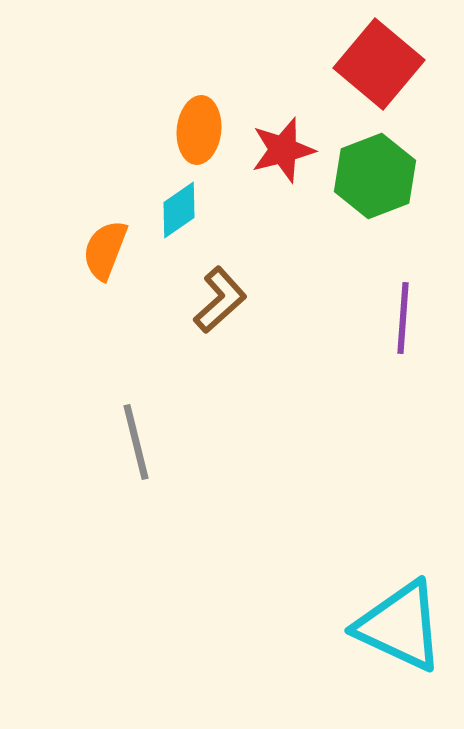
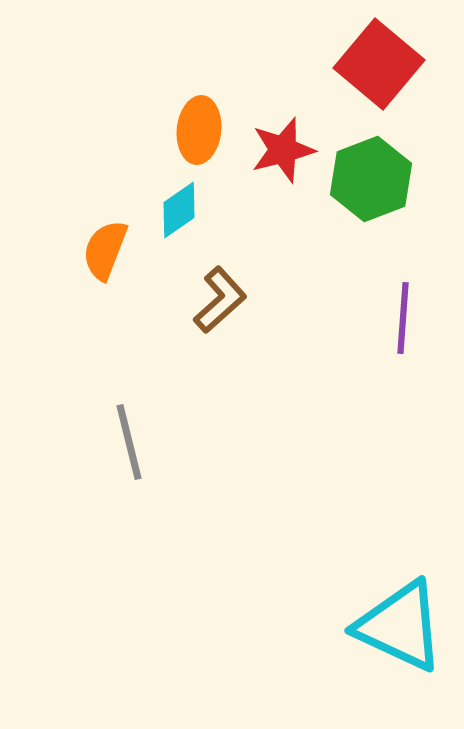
green hexagon: moved 4 px left, 3 px down
gray line: moved 7 px left
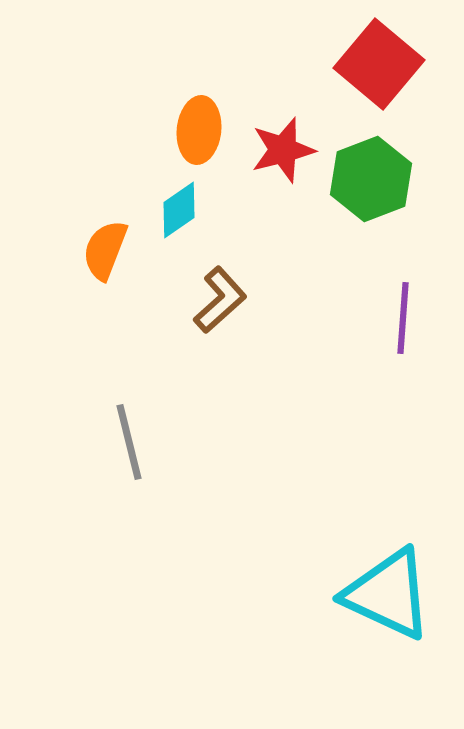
cyan triangle: moved 12 px left, 32 px up
